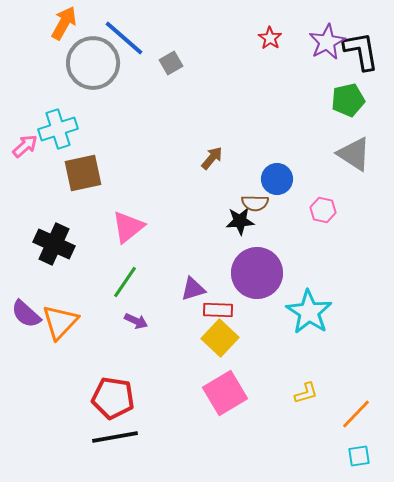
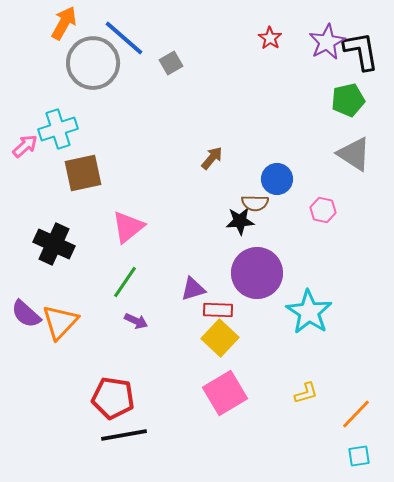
black line: moved 9 px right, 2 px up
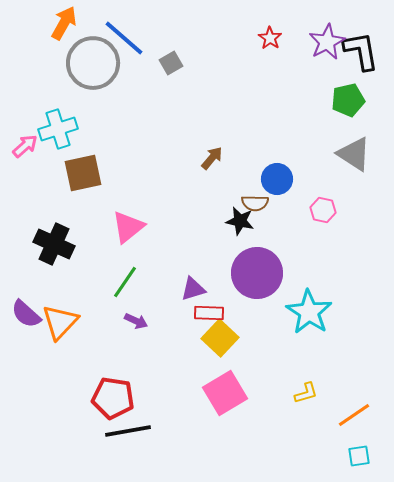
black star: rotated 16 degrees clockwise
red rectangle: moved 9 px left, 3 px down
orange line: moved 2 px left, 1 px down; rotated 12 degrees clockwise
black line: moved 4 px right, 4 px up
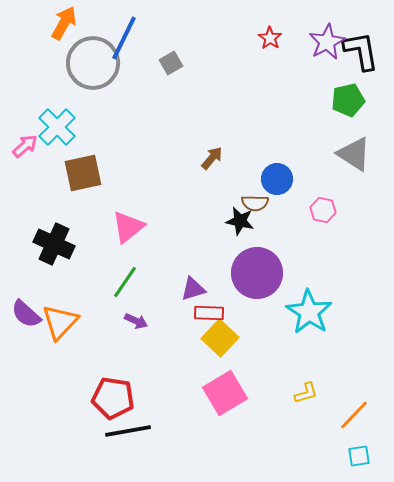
blue line: rotated 75 degrees clockwise
cyan cross: moved 1 px left, 2 px up; rotated 27 degrees counterclockwise
orange line: rotated 12 degrees counterclockwise
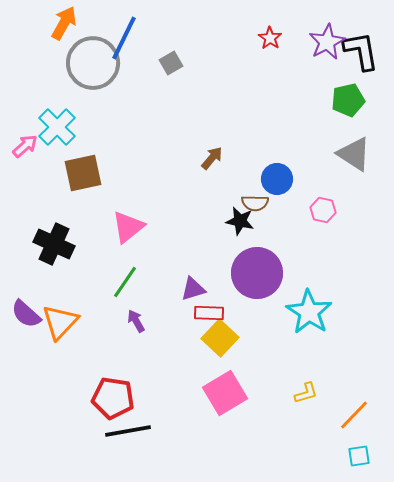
purple arrow: rotated 145 degrees counterclockwise
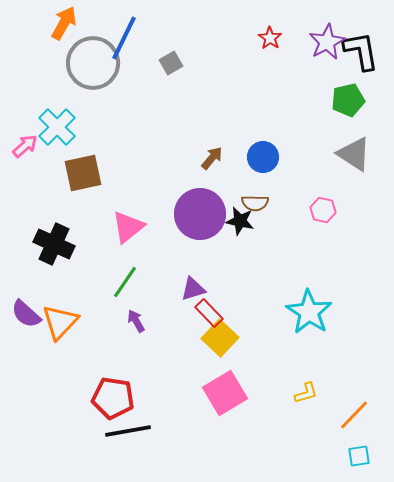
blue circle: moved 14 px left, 22 px up
purple circle: moved 57 px left, 59 px up
red rectangle: rotated 44 degrees clockwise
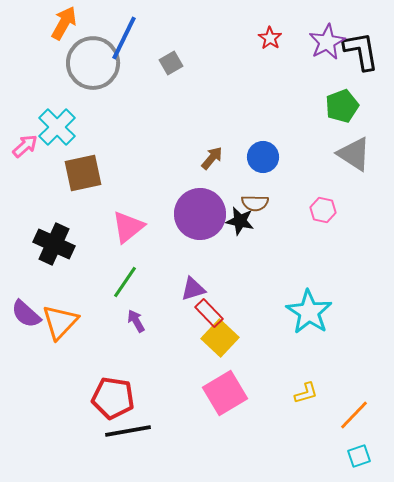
green pentagon: moved 6 px left, 6 px down; rotated 8 degrees counterclockwise
cyan square: rotated 10 degrees counterclockwise
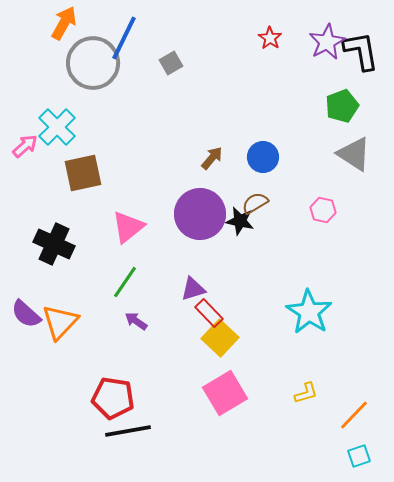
brown semicircle: rotated 148 degrees clockwise
purple arrow: rotated 25 degrees counterclockwise
